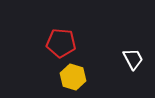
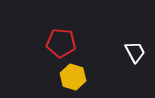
white trapezoid: moved 2 px right, 7 px up
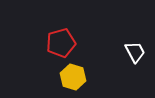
red pentagon: rotated 20 degrees counterclockwise
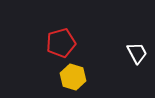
white trapezoid: moved 2 px right, 1 px down
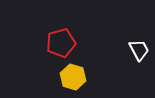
white trapezoid: moved 2 px right, 3 px up
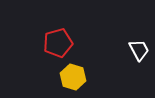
red pentagon: moved 3 px left
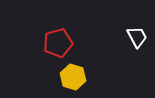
white trapezoid: moved 2 px left, 13 px up
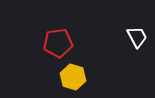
red pentagon: rotated 8 degrees clockwise
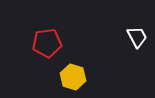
red pentagon: moved 11 px left
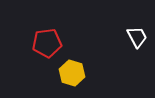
yellow hexagon: moved 1 px left, 4 px up
